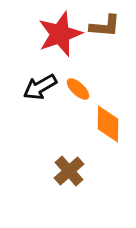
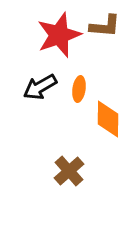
red star: moved 1 px left, 1 px down
orange ellipse: moved 1 px right; rotated 55 degrees clockwise
orange diamond: moved 5 px up
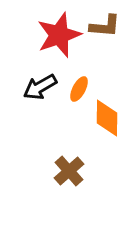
orange ellipse: rotated 20 degrees clockwise
orange diamond: moved 1 px left, 1 px up
